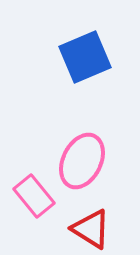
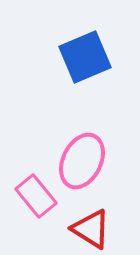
pink rectangle: moved 2 px right
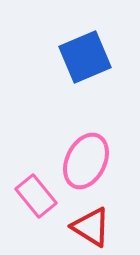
pink ellipse: moved 4 px right
red triangle: moved 2 px up
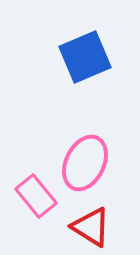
pink ellipse: moved 1 px left, 2 px down
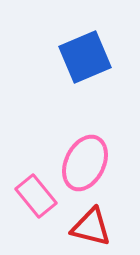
red triangle: rotated 18 degrees counterclockwise
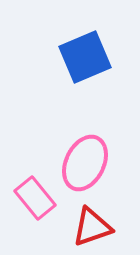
pink rectangle: moved 1 px left, 2 px down
red triangle: moved 1 px right; rotated 33 degrees counterclockwise
